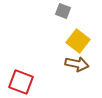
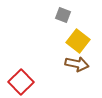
gray square: moved 4 px down
red square: rotated 25 degrees clockwise
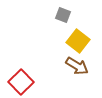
brown arrow: moved 2 px down; rotated 20 degrees clockwise
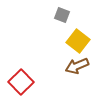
gray square: moved 1 px left
brown arrow: rotated 125 degrees clockwise
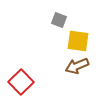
gray square: moved 3 px left, 5 px down
yellow square: rotated 30 degrees counterclockwise
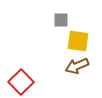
gray square: moved 2 px right; rotated 21 degrees counterclockwise
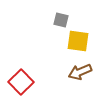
gray square: rotated 14 degrees clockwise
brown arrow: moved 3 px right, 6 px down
